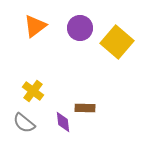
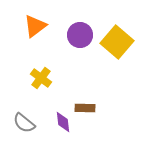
purple circle: moved 7 px down
yellow cross: moved 8 px right, 13 px up
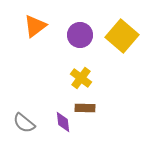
yellow square: moved 5 px right, 6 px up
yellow cross: moved 40 px right
